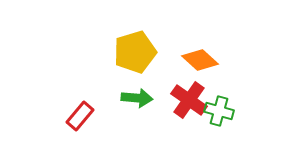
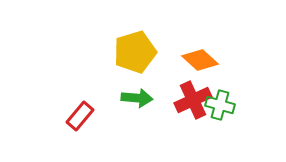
red cross: moved 4 px right; rotated 30 degrees clockwise
green cross: moved 1 px right, 6 px up
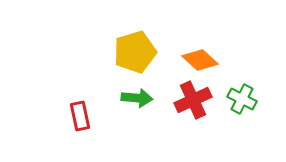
green cross: moved 22 px right, 6 px up; rotated 12 degrees clockwise
red rectangle: rotated 52 degrees counterclockwise
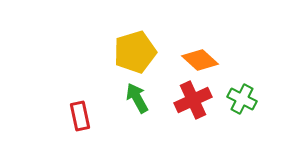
green arrow: rotated 124 degrees counterclockwise
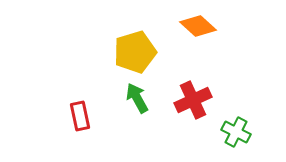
orange diamond: moved 2 px left, 34 px up
green cross: moved 6 px left, 33 px down
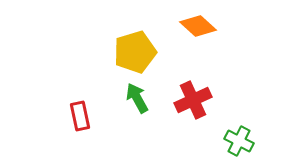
green cross: moved 3 px right, 9 px down
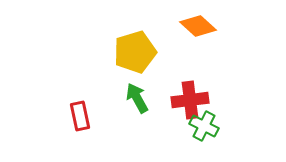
red cross: moved 3 px left; rotated 18 degrees clockwise
green cross: moved 35 px left, 15 px up
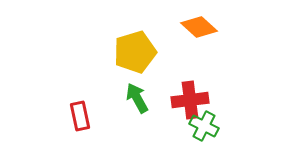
orange diamond: moved 1 px right, 1 px down
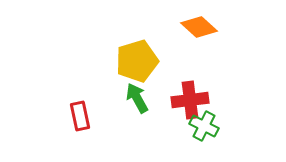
yellow pentagon: moved 2 px right, 9 px down
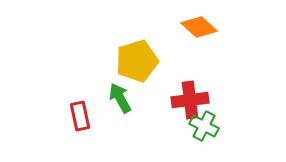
green arrow: moved 17 px left
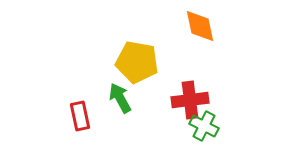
orange diamond: moved 1 px right, 1 px up; rotated 36 degrees clockwise
yellow pentagon: moved 1 px down; rotated 27 degrees clockwise
